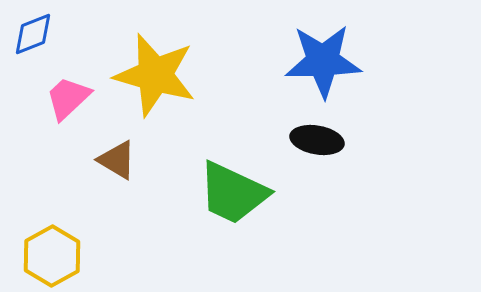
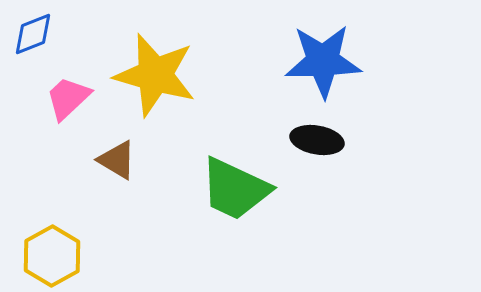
green trapezoid: moved 2 px right, 4 px up
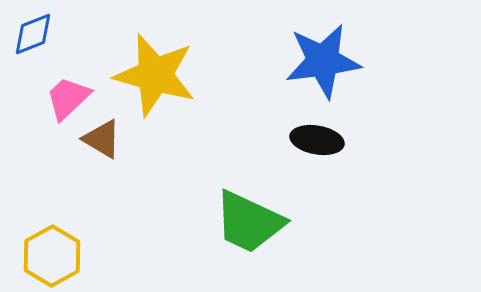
blue star: rotated 6 degrees counterclockwise
brown triangle: moved 15 px left, 21 px up
green trapezoid: moved 14 px right, 33 px down
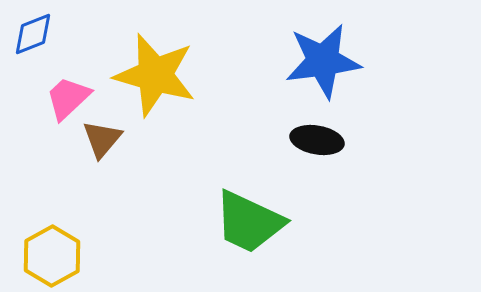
brown triangle: rotated 39 degrees clockwise
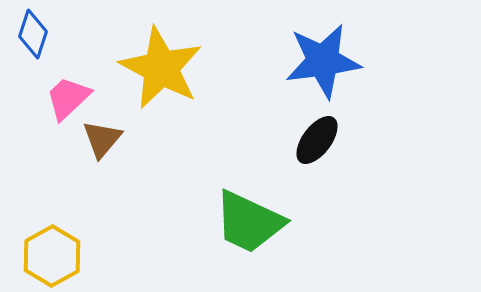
blue diamond: rotated 51 degrees counterclockwise
yellow star: moved 6 px right, 7 px up; rotated 12 degrees clockwise
black ellipse: rotated 63 degrees counterclockwise
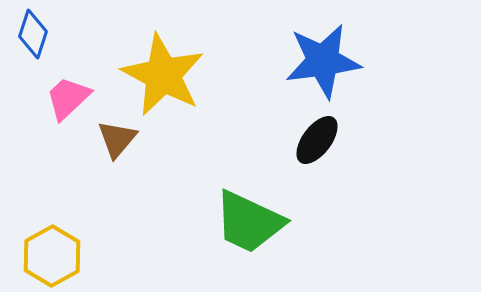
yellow star: moved 2 px right, 7 px down
brown triangle: moved 15 px right
